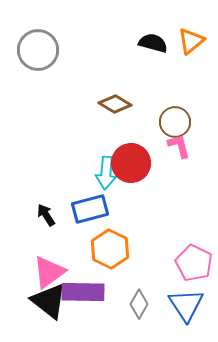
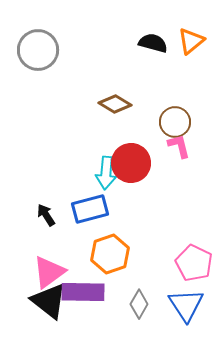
orange hexagon: moved 5 px down; rotated 15 degrees clockwise
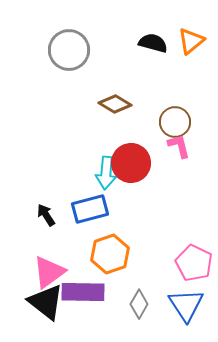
gray circle: moved 31 px right
black triangle: moved 3 px left, 1 px down
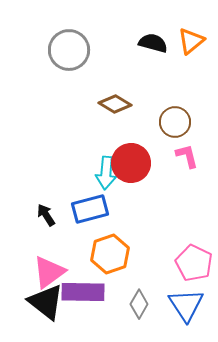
pink L-shape: moved 8 px right, 10 px down
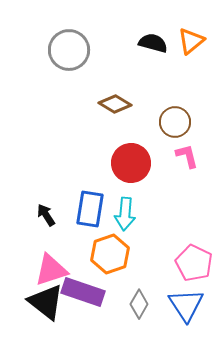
cyan arrow: moved 19 px right, 41 px down
blue rectangle: rotated 66 degrees counterclockwise
pink triangle: moved 2 px right, 2 px up; rotated 18 degrees clockwise
purple rectangle: rotated 18 degrees clockwise
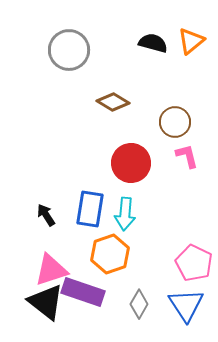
brown diamond: moved 2 px left, 2 px up
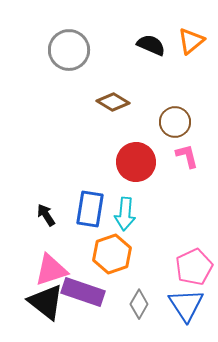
black semicircle: moved 2 px left, 2 px down; rotated 8 degrees clockwise
red circle: moved 5 px right, 1 px up
orange hexagon: moved 2 px right
pink pentagon: moved 4 px down; rotated 21 degrees clockwise
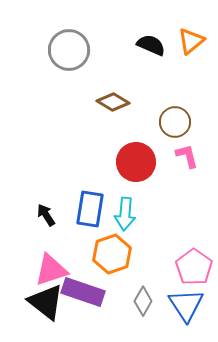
pink pentagon: rotated 12 degrees counterclockwise
gray diamond: moved 4 px right, 3 px up
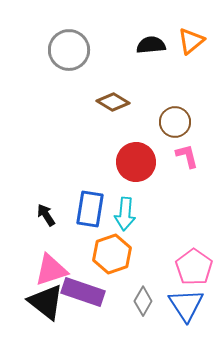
black semicircle: rotated 28 degrees counterclockwise
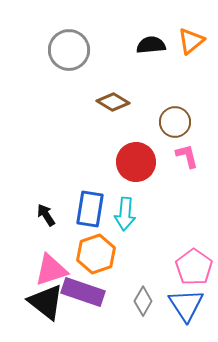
orange hexagon: moved 16 px left
